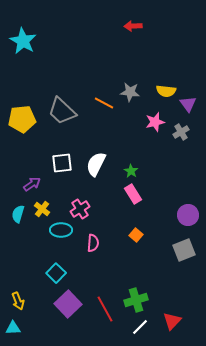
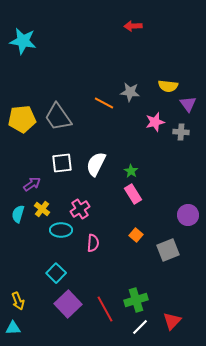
cyan star: rotated 20 degrees counterclockwise
yellow semicircle: moved 2 px right, 5 px up
gray trapezoid: moved 4 px left, 6 px down; rotated 12 degrees clockwise
gray cross: rotated 35 degrees clockwise
gray square: moved 16 px left
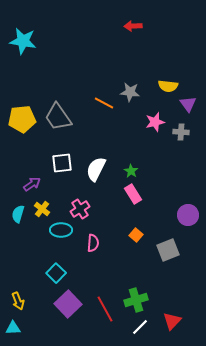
white semicircle: moved 5 px down
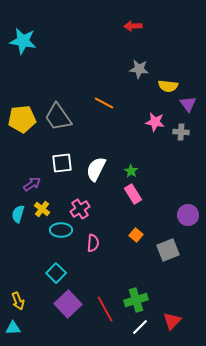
gray star: moved 9 px right, 23 px up
pink star: rotated 24 degrees clockwise
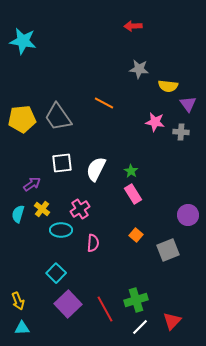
cyan triangle: moved 9 px right
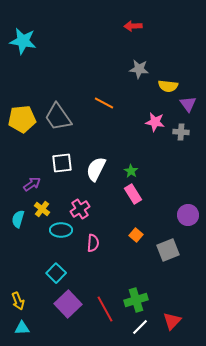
cyan semicircle: moved 5 px down
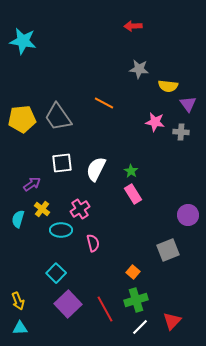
orange square: moved 3 px left, 37 px down
pink semicircle: rotated 18 degrees counterclockwise
cyan triangle: moved 2 px left
